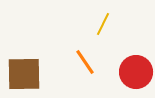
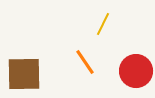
red circle: moved 1 px up
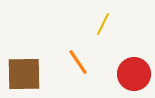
orange line: moved 7 px left
red circle: moved 2 px left, 3 px down
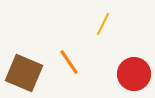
orange line: moved 9 px left
brown square: moved 1 px up; rotated 24 degrees clockwise
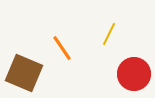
yellow line: moved 6 px right, 10 px down
orange line: moved 7 px left, 14 px up
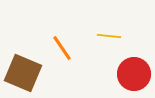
yellow line: moved 2 px down; rotated 70 degrees clockwise
brown square: moved 1 px left
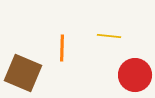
orange line: rotated 36 degrees clockwise
red circle: moved 1 px right, 1 px down
